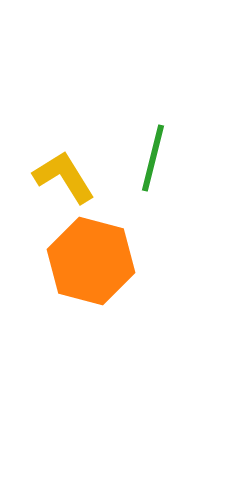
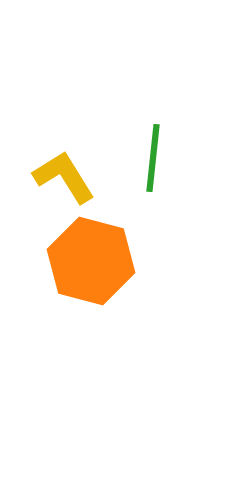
green line: rotated 8 degrees counterclockwise
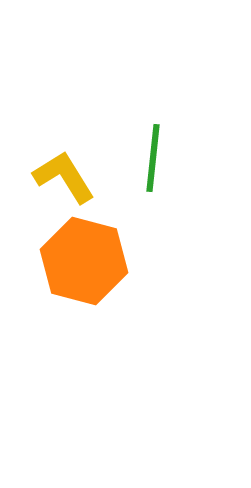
orange hexagon: moved 7 px left
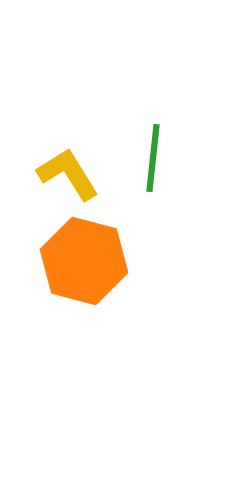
yellow L-shape: moved 4 px right, 3 px up
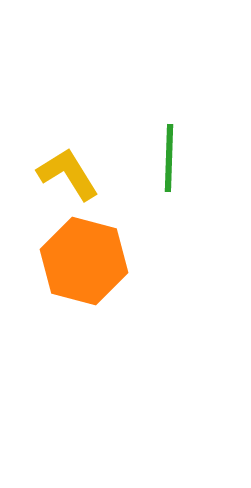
green line: moved 16 px right; rotated 4 degrees counterclockwise
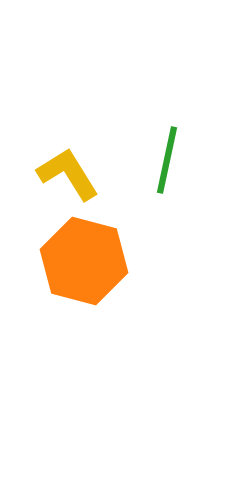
green line: moved 2 px left, 2 px down; rotated 10 degrees clockwise
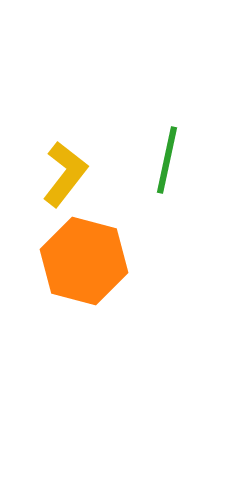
yellow L-shape: moved 3 px left; rotated 70 degrees clockwise
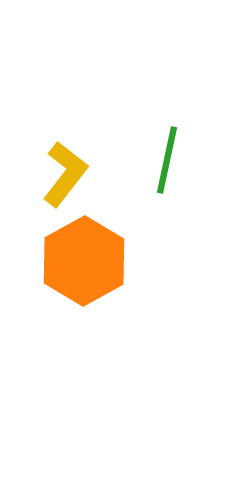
orange hexagon: rotated 16 degrees clockwise
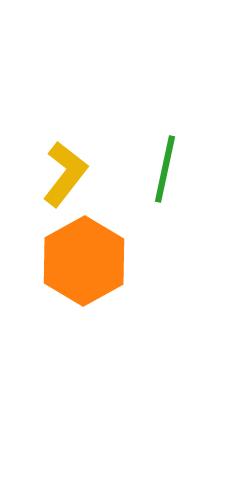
green line: moved 2 px left, 9 px down
